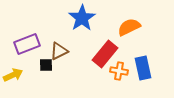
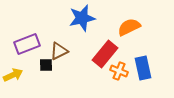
blue star: rotated 20 degrees clockwise
orange cross: rotated 12 degrees clockwise
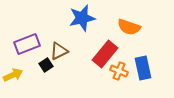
orange semicircle: rotated 135 degrees counterclockwise
black square: rotated 32 degrees counterclockwise
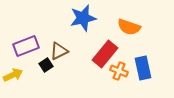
blue star: moved 1 px right
purple rectangle: moved 1 px left, 2 px down
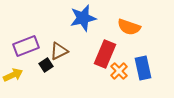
red rectangle: rotated 16 degrees counterclockwise
orange cross: rotated 24 degrees clockwise
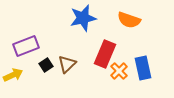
orange semicircle: moved 7 px up
brown triangle: moved 8 px right, 13 px down; rotated 18 degrees counterclockwise
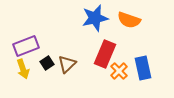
blue star: moved 12 px right
black square: moved 1 px right, 2 px up
yellow arrow: moved 10 px right, 6 px up; rotated 96 degrees clockwise
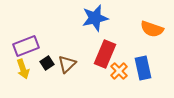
orange semicircle: moved 23 px right, 9 px down
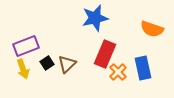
orange cross: moved 1 px left, 1 px down
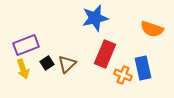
purple rectangle: moved 1 px up
orange cross: moved 5 px right, 3 px down; rotated 24 degrees counterclockwise
